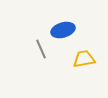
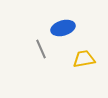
blue ellipse: moved 2 px up
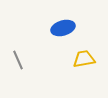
gray line: moved 23 px left, 11 px down
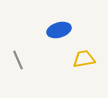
blue ellipse: moved 4 px left, 2 px down
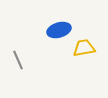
yellow trapezoid: moved 11 px up
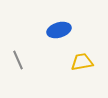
yellow trapezoid: moved 2 px left, 14 px down
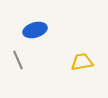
blue ellipse: moved 24 px left
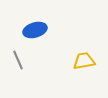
yellow trapezoid: moved 2 px right, 1 px up
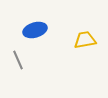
yellow trapezoid: moved 1 px right, 21 px up
